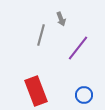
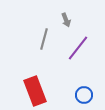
gray arrow: moved 5 px right, 1 px down
gray line: moved 3 px right, 4 px down
red rectangle: moved 1 px left
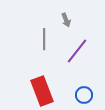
gray line: rotated 15 degrees counterclockwise
purple line: moved 1 px left, 3 px down
red rectangle: moved 7 px right
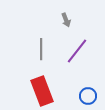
gray line: moved 3 px left, 10 px down
blue circle: moved 4 px right, 1 px down
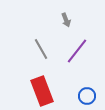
gray line: rotated 30 degrees counterclockwise
blue circle: moved 1 px left
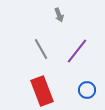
gray arrow: moved 7 px left, 5 px up
blue circle: moved 6 px up
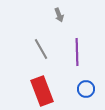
purple line: moved 1 px down; rotated 40 degrees counterclockwise
blue circle: moved 1 px left, 1 px up
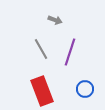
gray arrow: moved 4 px left, 5 px down; rotated 48 degrees counterclockwise
purple line: moved 7 px left; rotated 20 degrees clockwise
blue circle: moved 1 px left
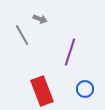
gray arrow: moved 15 px left, 1 px up
gray line: moved 19 px left, 14 px up
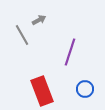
gray arrow: moved 1 px left, 1 px down; rotated 48 degrees counterclockwise
